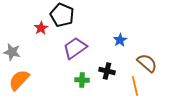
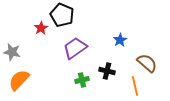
green cross: rotated 16 degrees counterclockwise
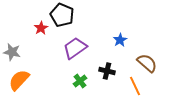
green cross: moved 2 px left, 1 px down; rotated 24 degrees counterclockwise
orange line: rotated 12 degrees counterclockwise
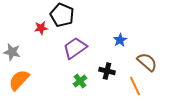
red star: rotated 24 degrees clockwise
brown semicircle: moved 1 px up
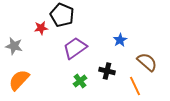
gray star: moved 2 px right, 6 px up
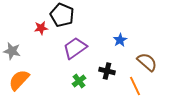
gray star: moved 2 px left, 5 px down
green cross: moved 1 px left
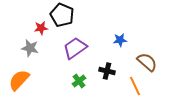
blue star: rotated 24 degrees clockwise
gray star: moved 18 px right, 3 px up
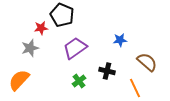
gray star: rotated 30 degrees counterclockwise
orange line: moved 2 px down
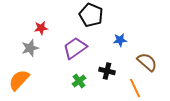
black pentagon: moved 29 px right
